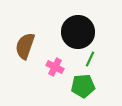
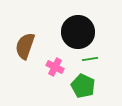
green line: rotated 56 degrees clockwise
green pentagon: rotated 30 degrees clockwise
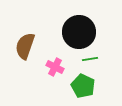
black circle: moved 1 px right
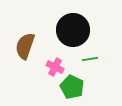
black circle: moved 6 px left, 2 px up
green pentagon: moved 11 px left, 1 px down
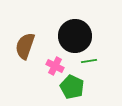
black circle: moved 2 px right, 6 px down
green line: moved 1 px left, 2 px down
pink cross: moved 1 px up
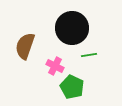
black circle: moved 3 px left, 8 px up
green line: moved 6 px up
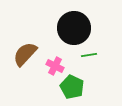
black circle: moved 2 px right
brown semicircle: moved 8 px down; rotated 24 degrees clockwise
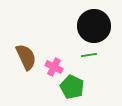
black circle: moved 20 px right, 2 px up
brown semicircle: moved 1 px right, 3 px down; rotated 112 degrees clockwise
pink cross: moved 1 px left, 1 px down
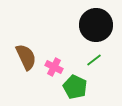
black circle: moved 2 px right, 1 px up
green line: moved 5 px right, 5 px down; rotated 28 degrees counterclockwise
green pentagon: moved 3 px right
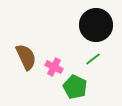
green line: moved 1 px left, 1 px up
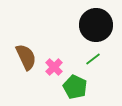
pink cross: rotated 18 degrees clockwise
